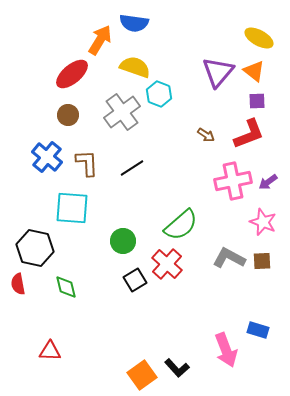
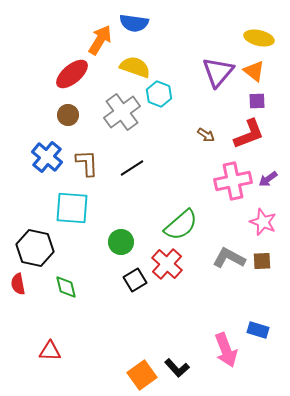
yellow ellipse: rotated 16 degrees counterclockwise
purple arrow: moved 3 px up
green circle: moved 2 px left, 1 px down
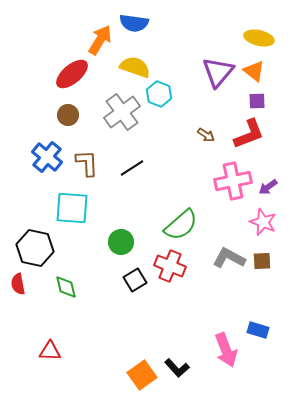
purple arrow: moved 8 px down
red cross: moved 3 px right, 2 px down; rotated 20 degrees counterclockwise
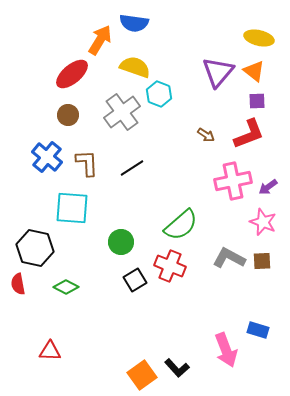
green diamond: rotated 50 degrees counterclockwise
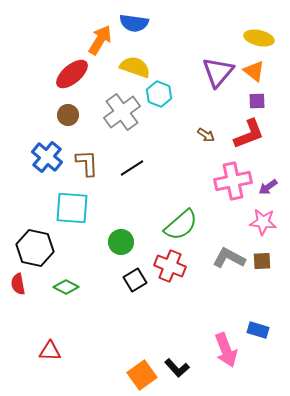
pink star: rotated 16 degrees counterclockwise
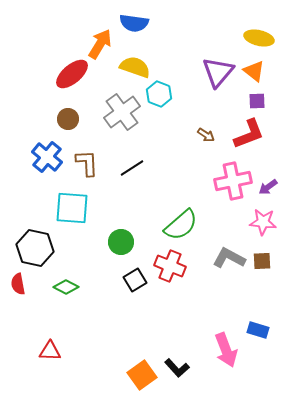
orange arrow: moved 4 px down
brown circle: moved 4 px down
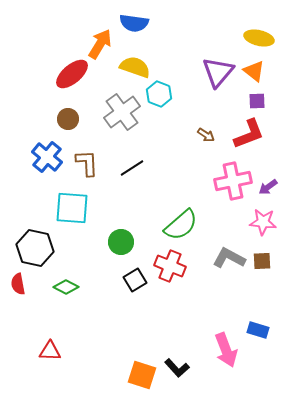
orange square: rotated 36 degrees counterclockwise
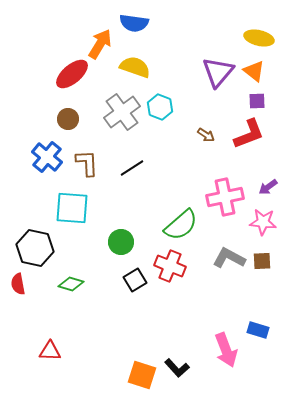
cyan hexagon: moved 1 px right, 13 px down
pink cross: moved 8 px left, 16 px down
green diamond: moved 5 px right, 3 px up; rotated 10 degrees counterclockwise
